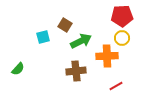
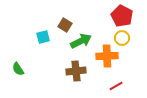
red pentagon: rotated 30 degrees clockwise
green semicircle: rotated 104 degrees clockwise
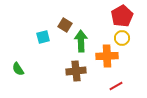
red pentagon: rotated 15 degrees clockwise
green arrow: rotated 65 degrees counterclockwise
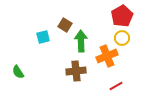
orange cross: rotated 20 degrees counterclockwise
green semicircle: moved 3 px down
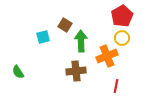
red line: rotated 48 degrees counterclockwise
